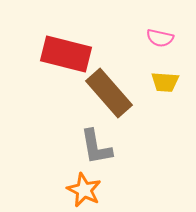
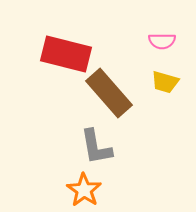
pink semicircle: moved 2 px right, 3 px down; rotated 12 degrees counterclockwise
yellow trapezoid: rotated 12 degrees clockwise
orange star: rotated 8 degrees clockwise
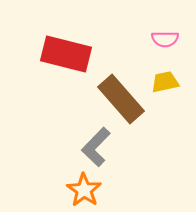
pink semicircle: moved 3 px right, 2 px up
yellow trapezoid: rotated 152 degrees clockwise
brown rectangle: moved 12 px right, 6 px down
gray L-shape: rotated 54 degrees clockwise
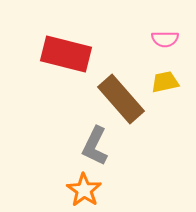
gray L-shape: moved 1 px left, 1 px up; rotated 18 degrees counterclockwise
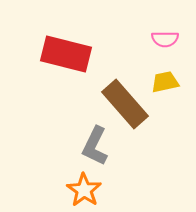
brown rectangle: moved 4 px right, 5 px down
